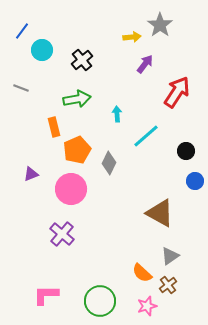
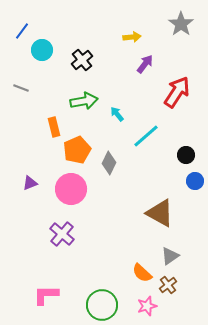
gray star: moved 21 px right, 1 px up
green arrow: moved 7 px right, 2 px down
cyan arrow: rotated 35 degrees counterclockwise
black circle: moved 4 px down
purple triangle: moved 1 px left, 9 px down
green circle: moved 2 px right, 4 px down
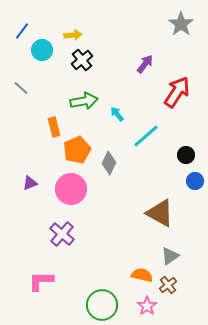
yellow arrow: moved 59 px left, 2 px up
gray line: rotated 21 degrees clockwise
orange semicircle: moved 2 px down; rotated 150 degrees clockwise
pink L-shape: moved 5 px left, 14 px up
pink star: rotated 18 degrees counterclockwise
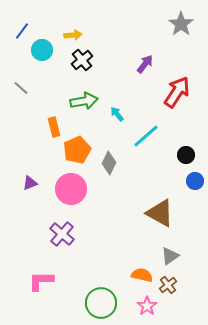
green circle: moved 1 px left, 2 px up
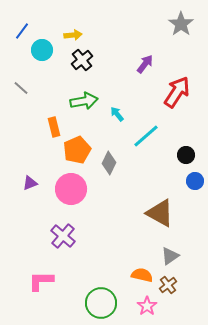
purple cross: moved 1 px right, 2 px down
